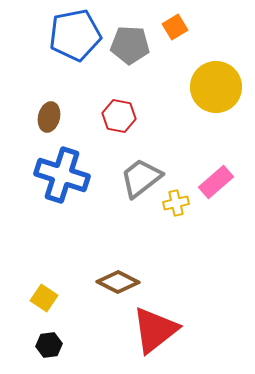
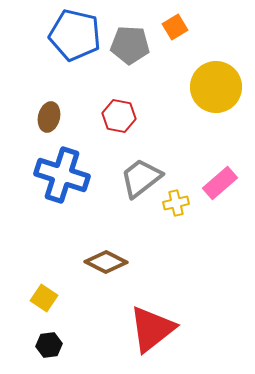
blue pentagon: rotated 24 degrees clockwise
pink rectangle: moved 4 px right, 1 px down
brown diamond: moved 12 px left, 20 px up
red triangle: moved 3 px left, 1 px up
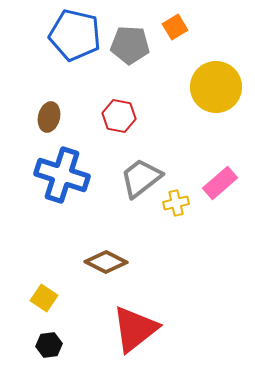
red triangle: moved 17 px left
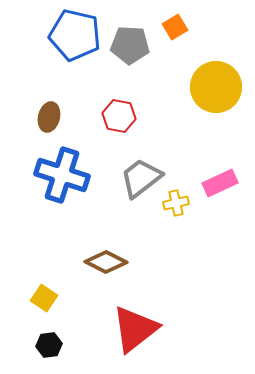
pink rectangle: rotated 16 degrees clockwise
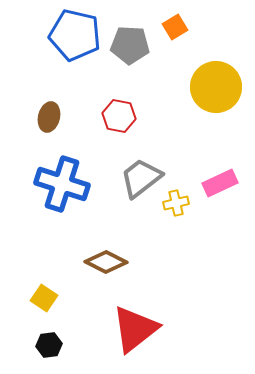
blue cross: moved 9 px down
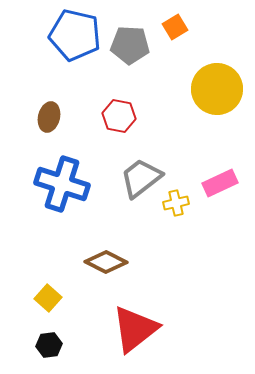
yellow circle: moved 1 px right, 2 px down
yellow square: moved 4 px right; rotated 8 degrees clockwise
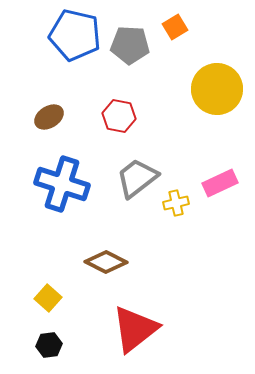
brown ellipse: rotated 44 degrees clockwise
gray trapezoid: moved 4 px left
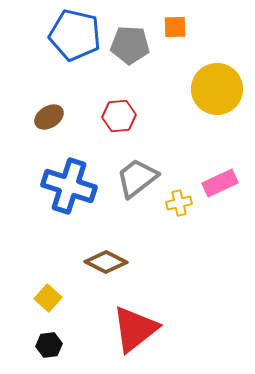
orange square: rotated 30 degrees clockwise
red hexagon: rotated 16 degrees counterclockwise
blue cross: moved 7 px right, 2 px down
yellow cross: moved 3 px right
